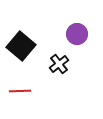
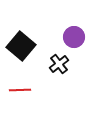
purple circle: moved 3 px left, 3 px down
red line: moved 1 px up
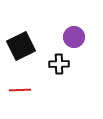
black square: rotated 24 degrees clockwise
black cross: rotated 36 degrees clockwise
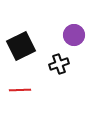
purple circle: moved 2 px up
black cross: rotated 18 degrees counterclockwise
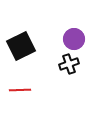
purple circle: moved 4 px down
black cross: moved 10 px right
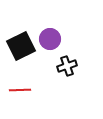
purple circle: moved 24 px left
black cross: moved 2 px left, 2 px down
